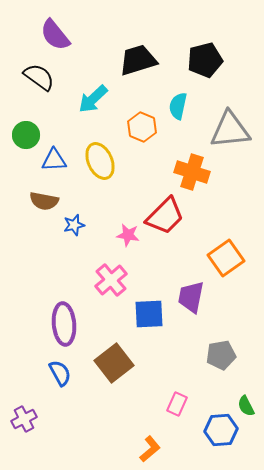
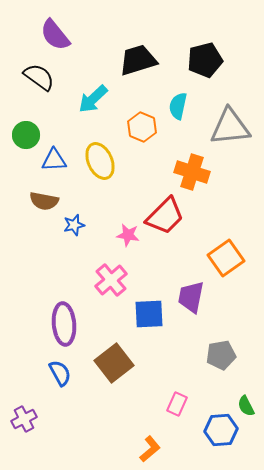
gray triangle: moved 3 px up
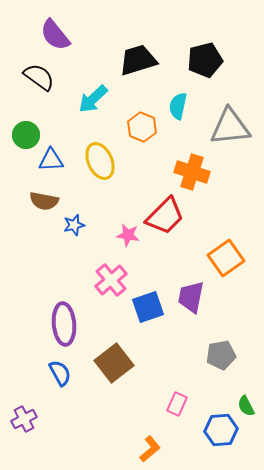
blue triangle: moved 3 px left
blue square: moved 1 px left, 7 px up; rotated 16 degrees counterclockwise
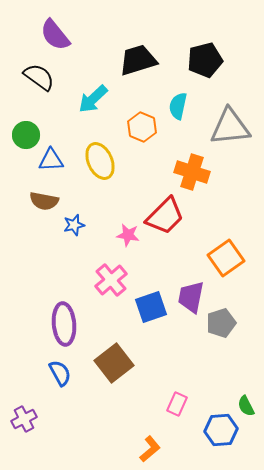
blue square: moved 3 px right
gray pentagon: moved 32 px up; rotated 8 degrees counterclockwise
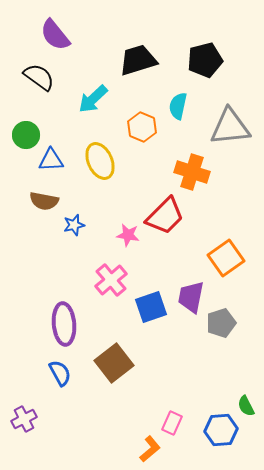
pink rectangle: moved 5 px left, 19 px down
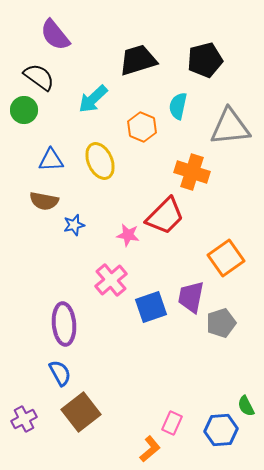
green circle: moved 2 px left, 25 px up
brown square: moved 33 px left, 49 px down
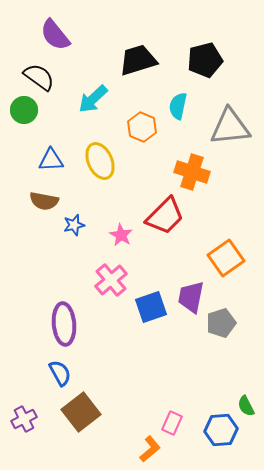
pink star: moved 7 px left; rotated 20 degrees clockwise
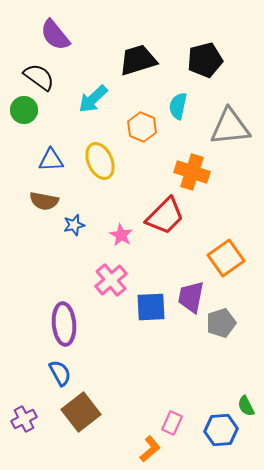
blue square: rotated 16 degrees clockwise
